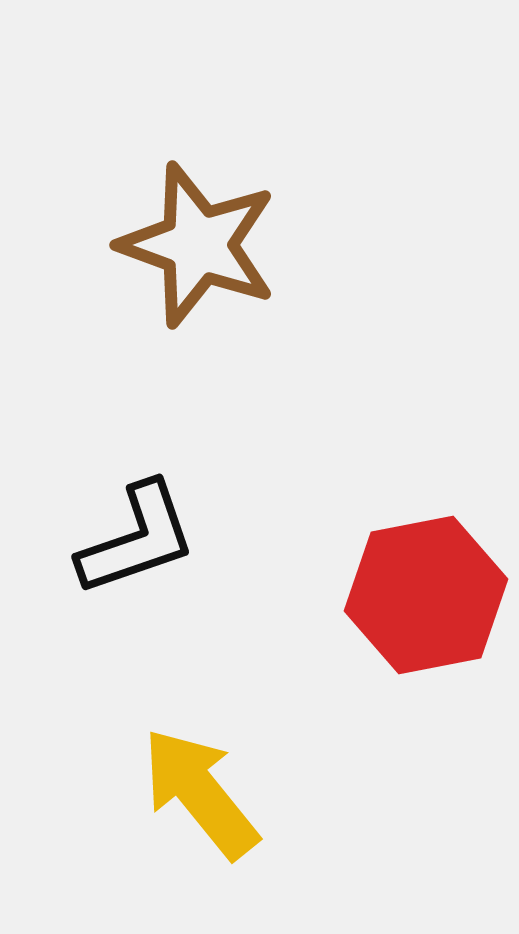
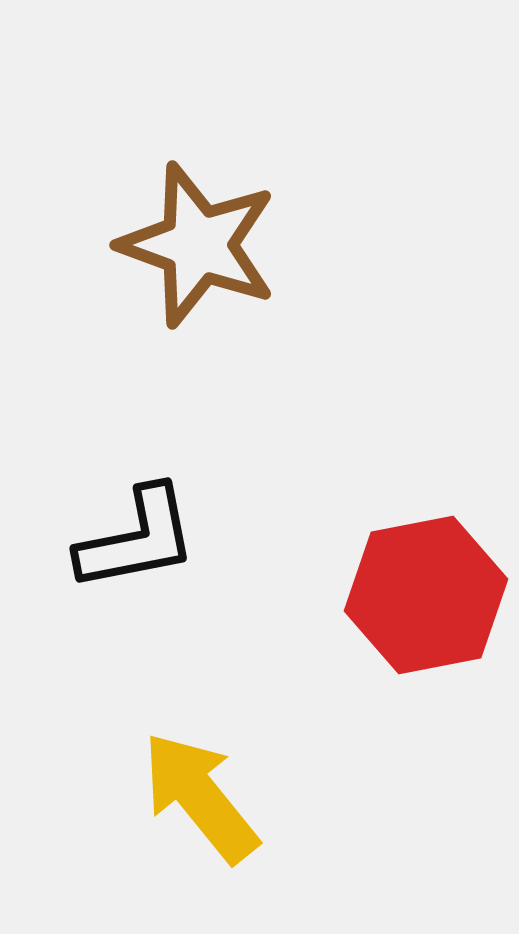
black L-shape: rotated 8 degrees clockwise
yellow arrow: moved 4 px down
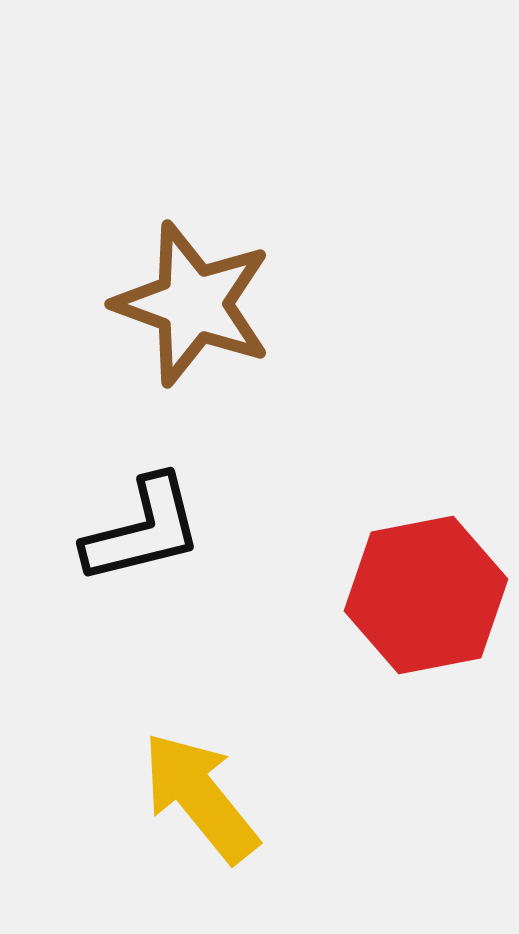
brown star: moved 5 px left, 59 px down
black L-shape: moved 6 px right, 9 px up; rotated 3 degrees counterclockwise
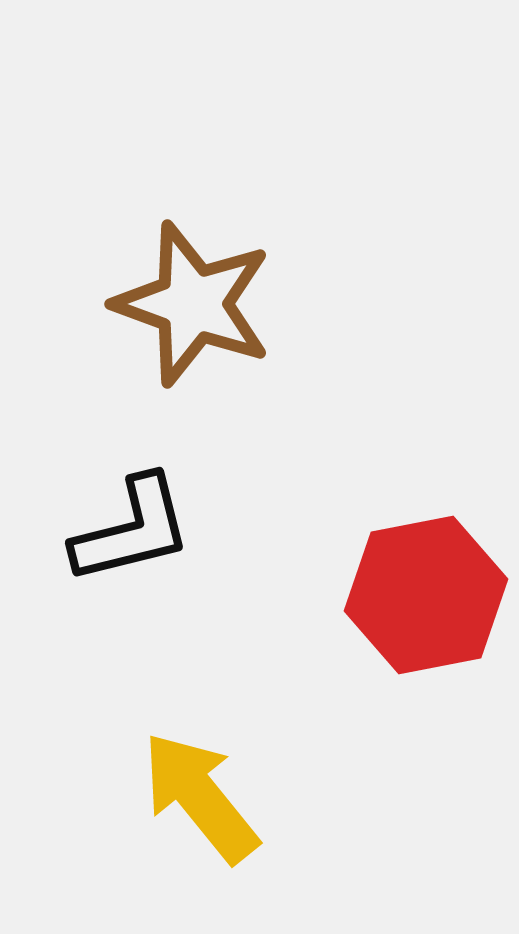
black L-shape: moved 11 px left
